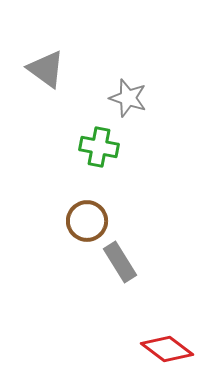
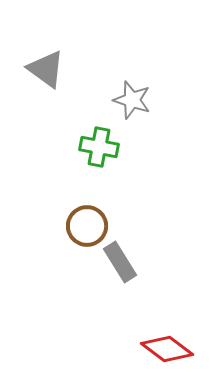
gray star: moved 4 px right, 2 px down
brown circle: moved 5 px down
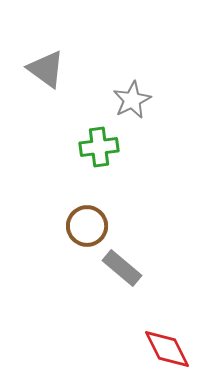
gray star: rotated 27 degrees clockwise
green cross: rotated 18 degrees counterclockwise
gray rectangle: moved 2 px right, 6 px down; rotated 18 degrees counterclockwise
red diamond: rotated 27 degrees clockwise
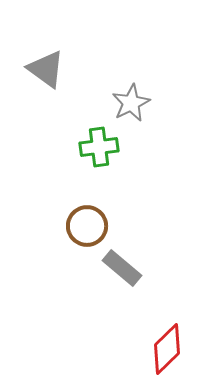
gray star: moved 1 px left, 3 px down
red diamond: rotated 72 degrees clockwise
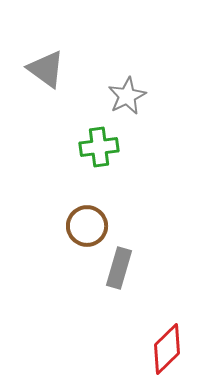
gray star: moved 4 px left, 7 px up
gray rectangle: moved 3 px left; rotated 66 degrees clockwise
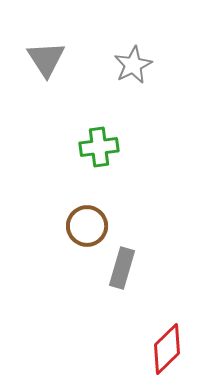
gray triangle: moved 10 px up; rotated 21 degrees clockwise
gray star: moved 6 px right, 31 px up
gray rectangle: moved 3 px right
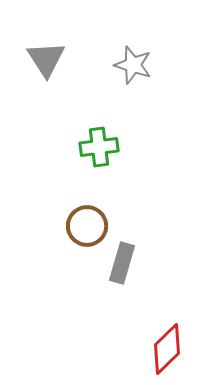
gray star: rotated 27 degrees counterclockwise
gray rectangle: moved 5 px up
